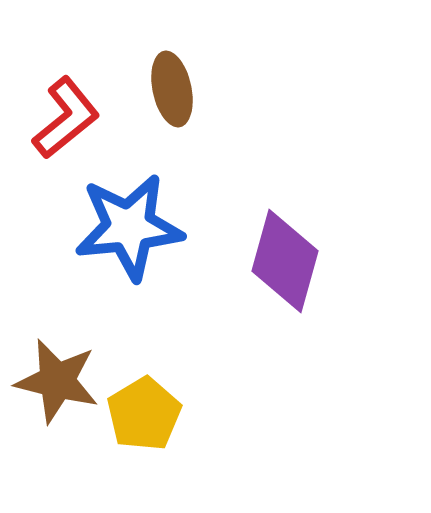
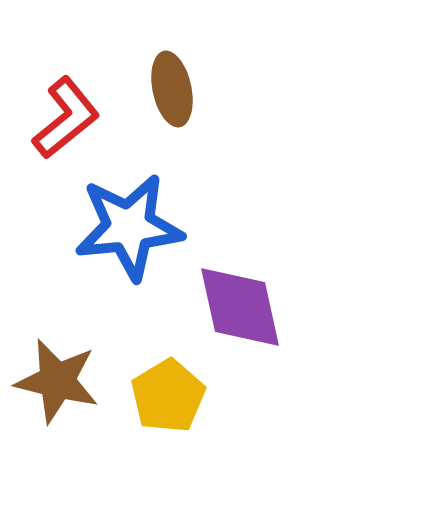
purple diamond: moved 45 px left, 46 px down; rotated 28 degrees counterclockwise
yellow pentagon: moved 24 px right, 18 px up
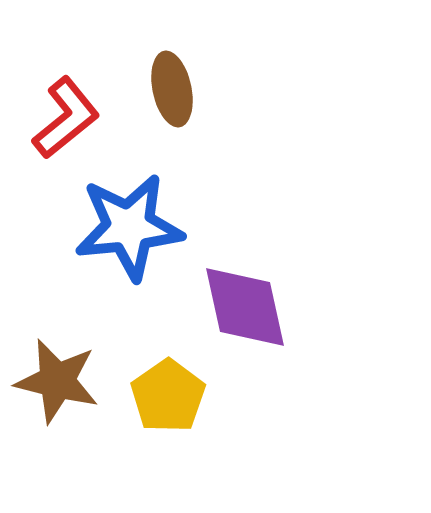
purple diamond: moved 5 px right
yellow pentagon: rotated 4 degrees counterclockwise
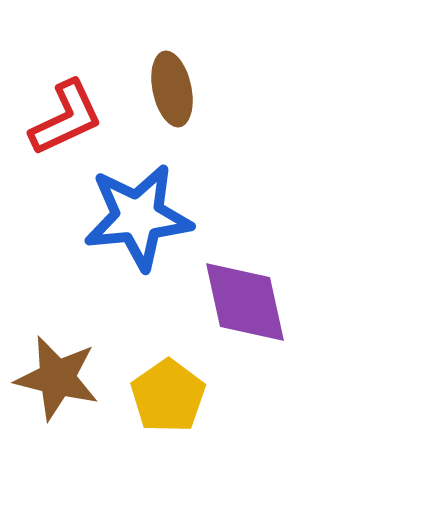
red L-shape: rotated 14 degrees clockwise
blue star: moved 9 px right, 10 px up
purple diamond: moved 5 px up
brown star: moved 3 px up
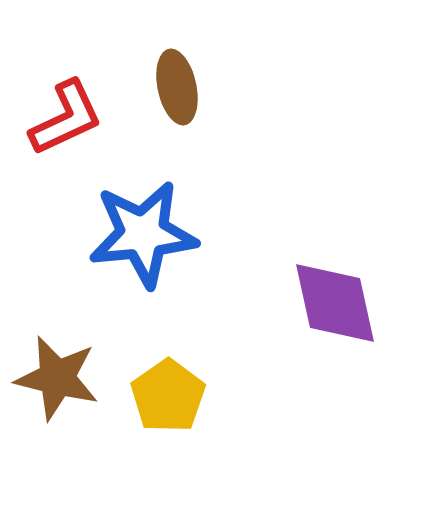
brown ellipse: moved 5 px right, 2 px up
blue star: moved 5 px right, 17 px down
purple diamond: moved 90 px right, 1 px down
